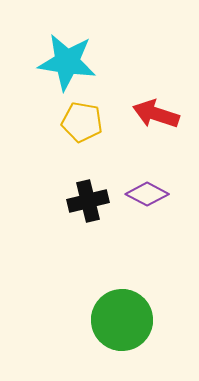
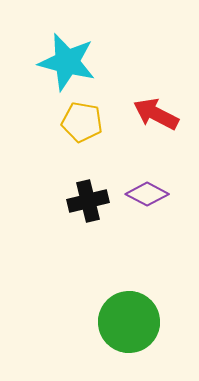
cyan star: rotated 6 degrees clockwise
red arrow: rotated 9 degrees clockwise
green circle: moved 7 px right, 2 px down
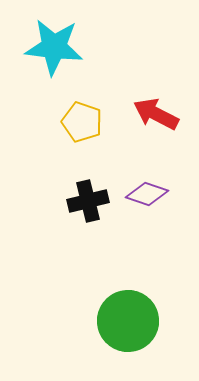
cyan star: moved 13 px left, 15 px up; rotated 8 degrees counterclockwise
yellow pentagon: rotated 9 degrees clockwise
purple diamond: rotated 9 degrees counterclockwise
green circle: moved 1 px left, 1 px up
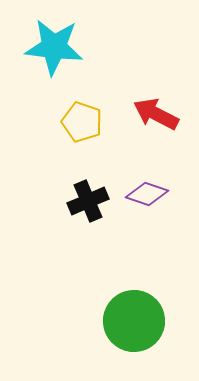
black cross: rotated 9 degrees counterclockwise
green circle: moved 6 px right
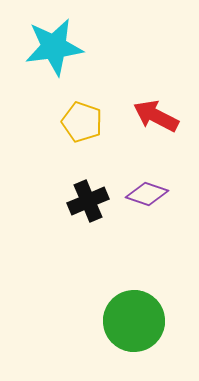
cyan star: rotated 14 degrees counterclockwise
red arrow: moved 2 px down
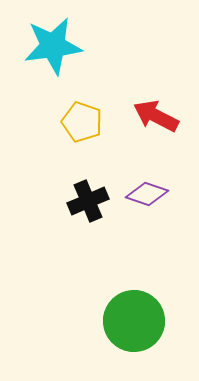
cyan star: moved 1 px left, 1 px up
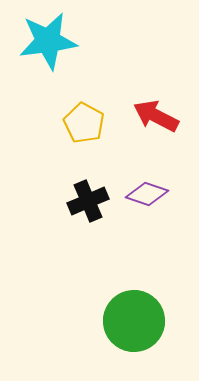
cyan star: moved 5 px left, 5 px up
yellow pentagon: moved 2 px right, 1 px down; rotated 9 degrees clockwise
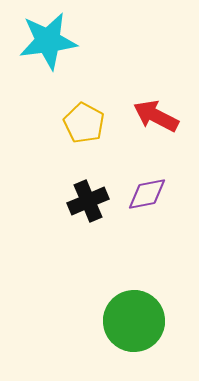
purple diamond: rotated 30 degrees counterclockwise
